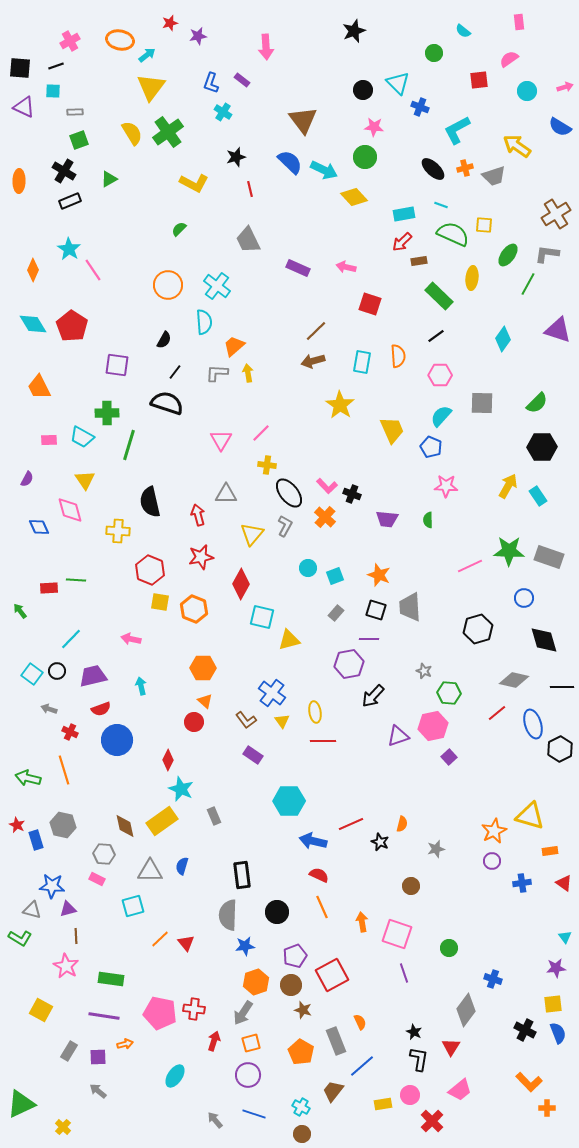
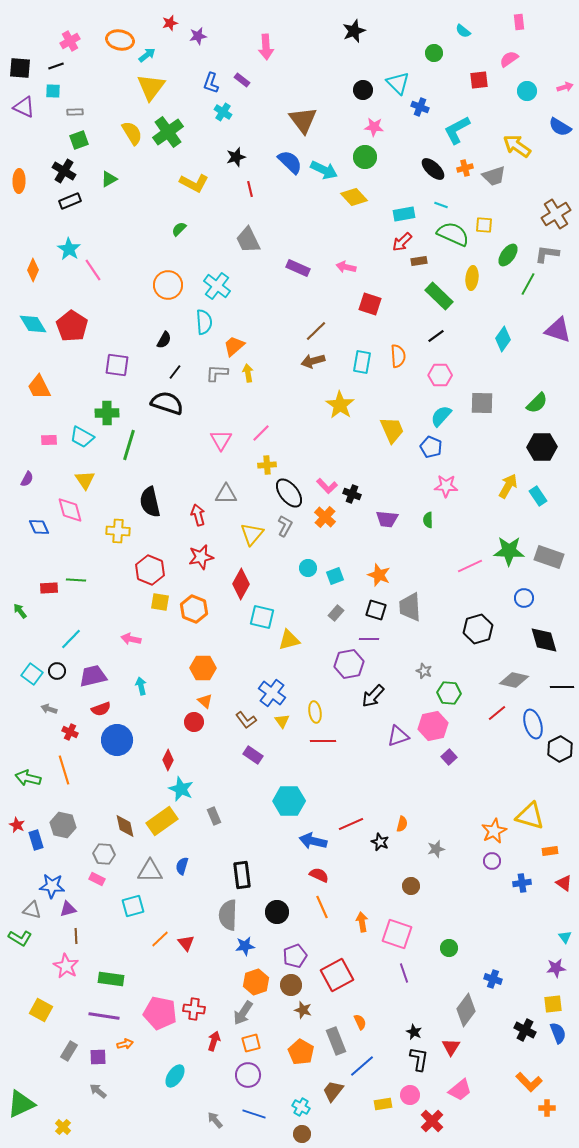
yellow cross at (267, 465): rotated 12 degrees counterclockwise
red square at (332, 975): moved 5 px right
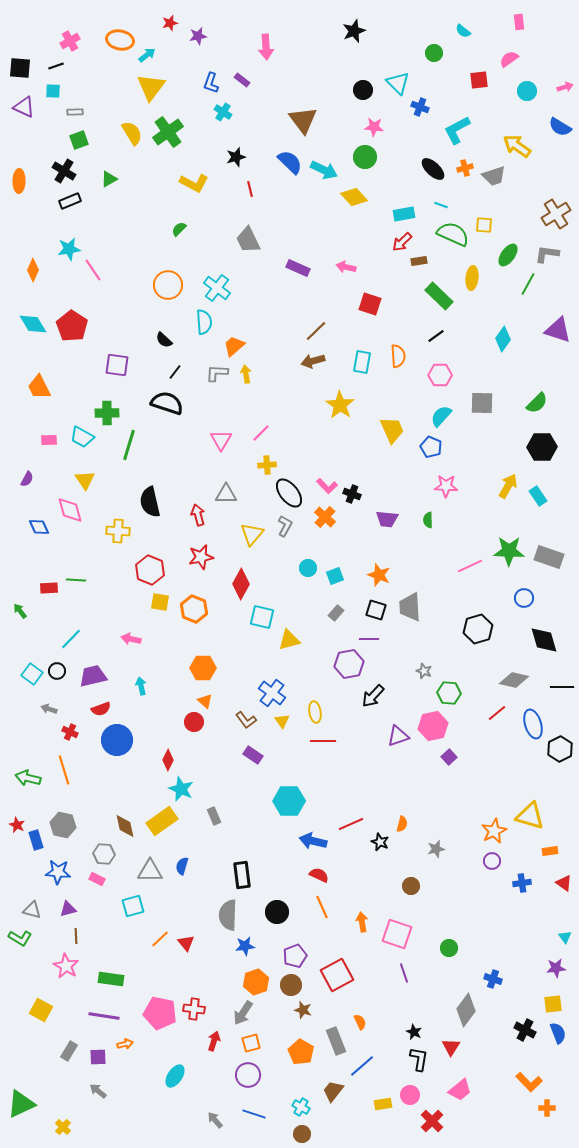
cyan star at (69, 249): rotated 30 degrees clockwise
cyan cross at (217, 286): moved 2 px down
black semicircle at (164, 340): rotated 102 degrees clockwise
yellow arrow at (248, 373): moved 2 px left, 1 px down
blue star at (52, 886): moved 6 px right, 14 px up
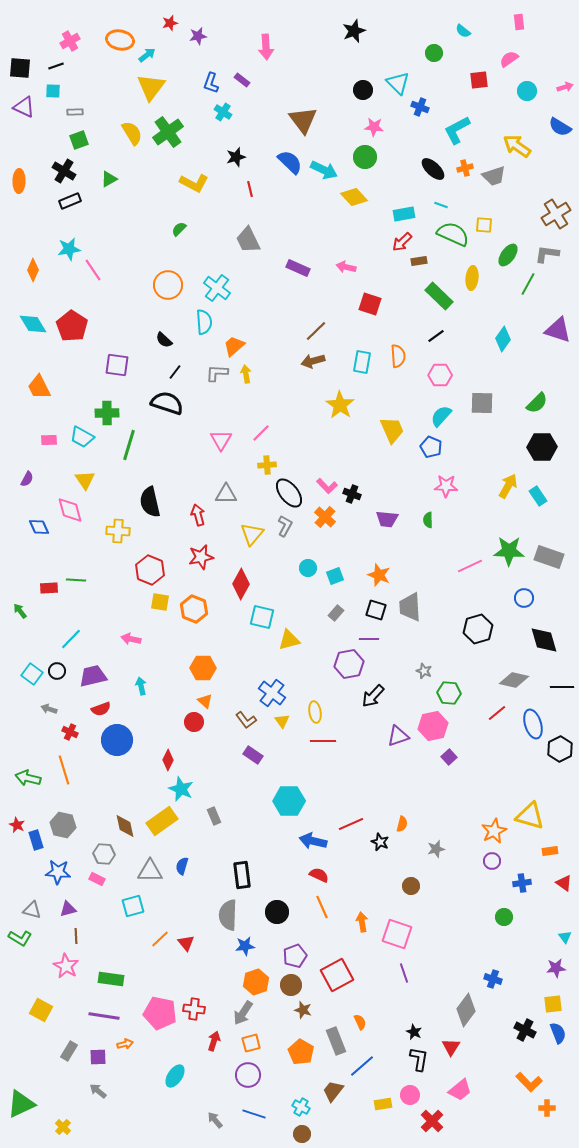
green circle at (449, 948): moved 55 px right, 31 px up
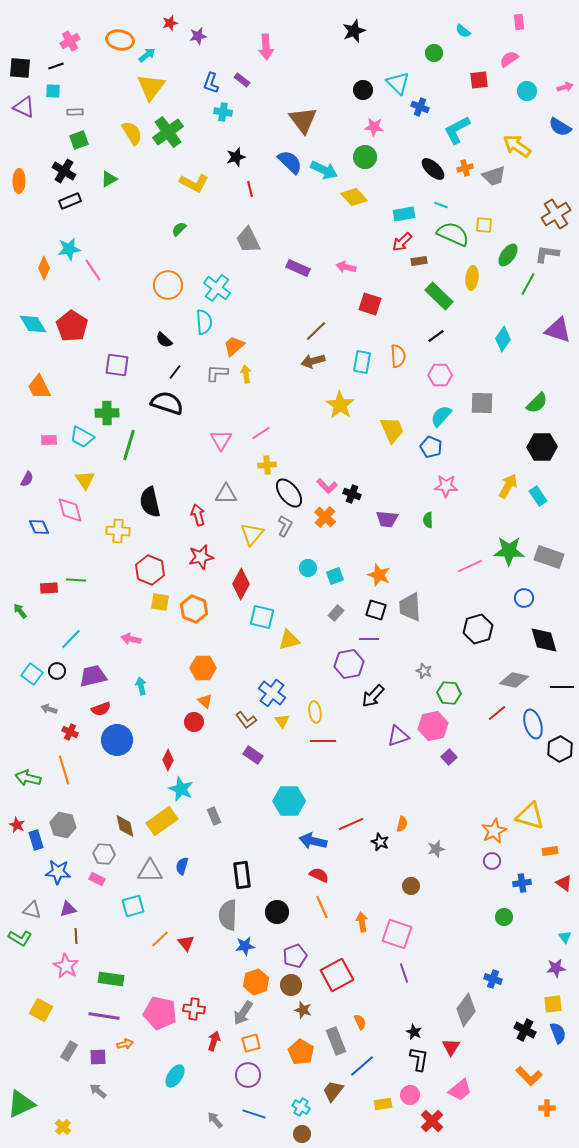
cyan cross at (223, 112): rotated 24 degrees counterclockwise
orange diamond at (33, 270): moved 11 px right, 2 px up
pink line at (261, 433): rotated 12 degrees clockwise
orange L-shape at (529, 1082): moved 6 px up
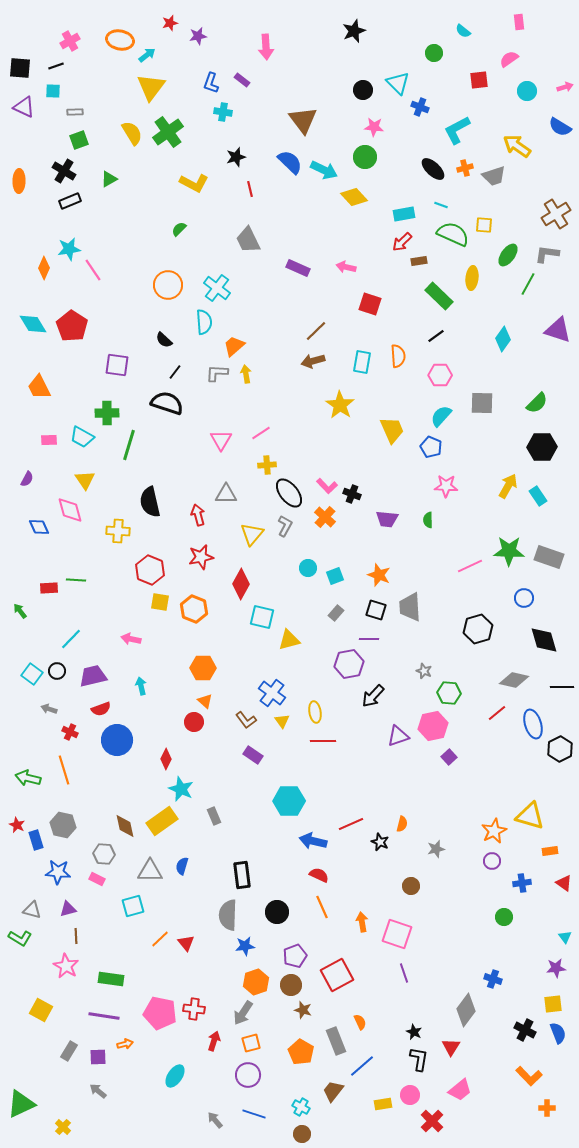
red diamond at (168, 760): moved 2 px left, 1 px up
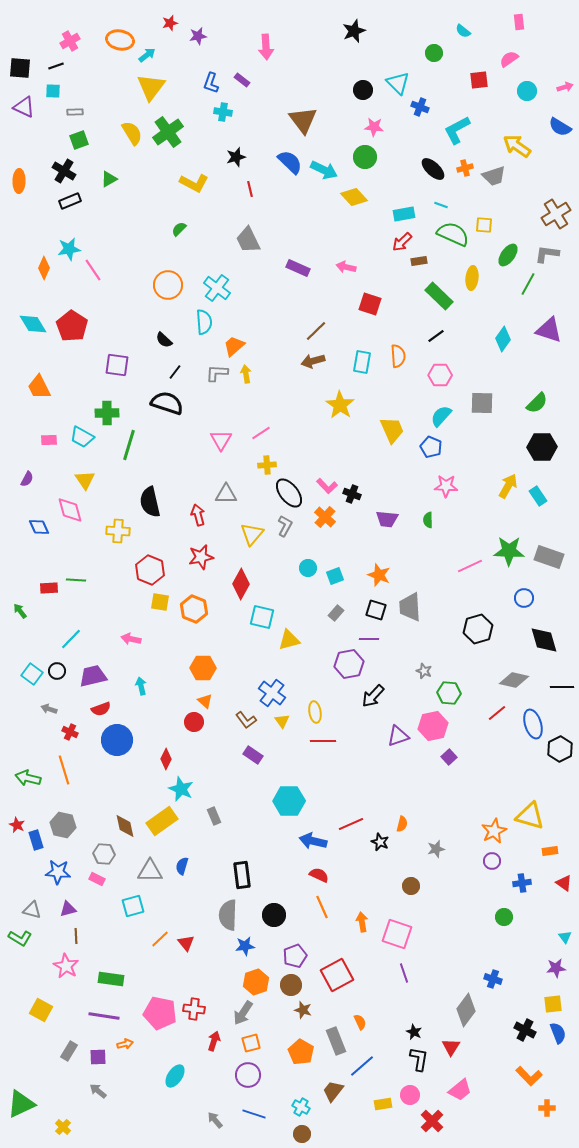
purple triangle at (558, 330): moved 9 px left
black circle at (277, 912): moved 3 px left, 3 px down
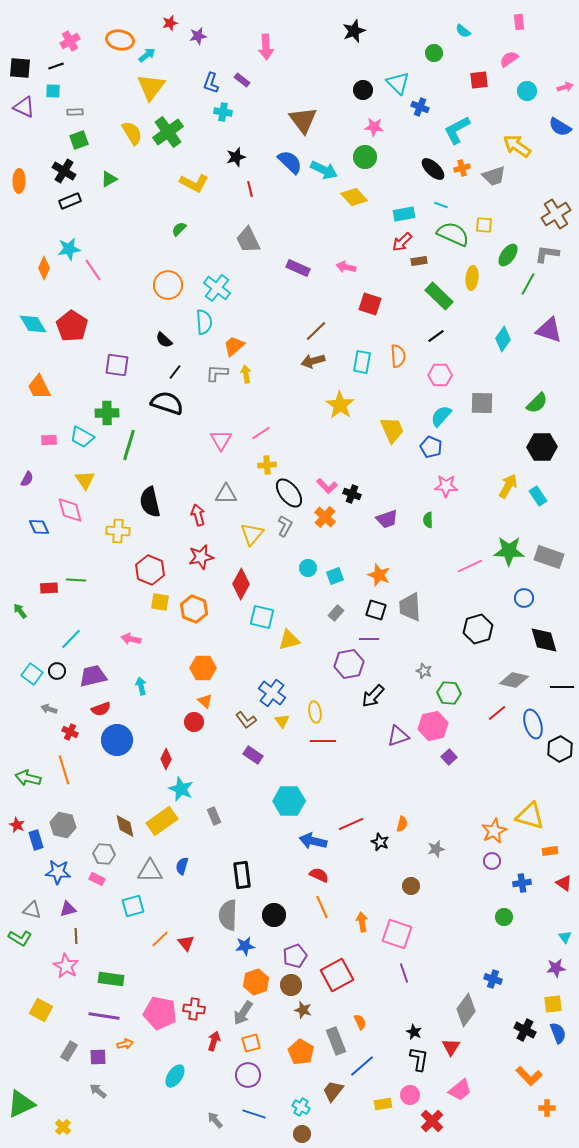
orange cross at (465, 168): moved 3 px left
purple trapezoid at (387, 519): rotated 25 degrees counterclockwise
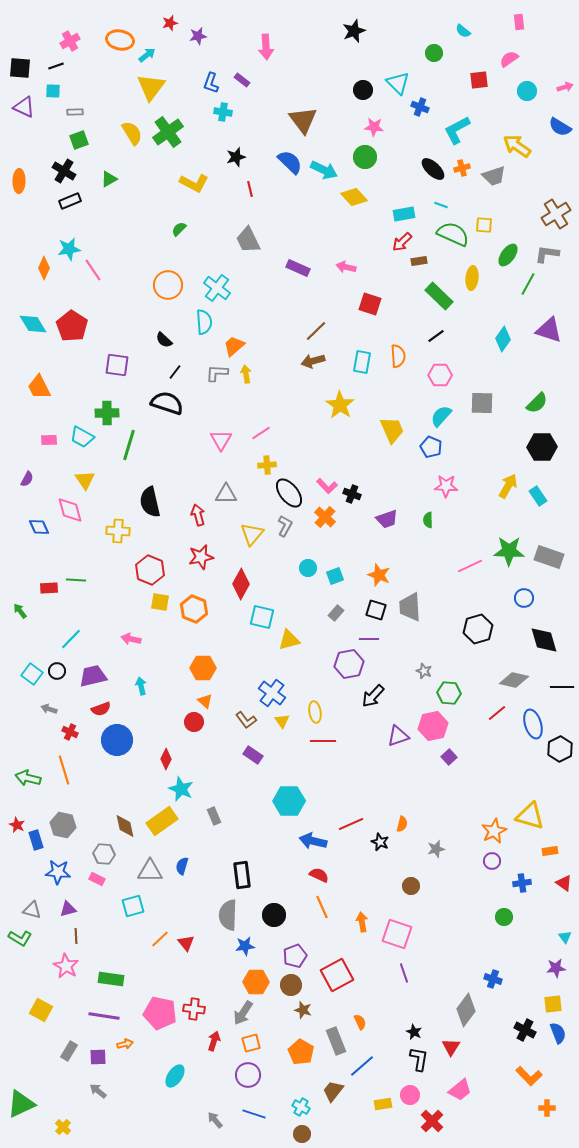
orange hexagon at (256, 982): rotated 20 degrees clockwise
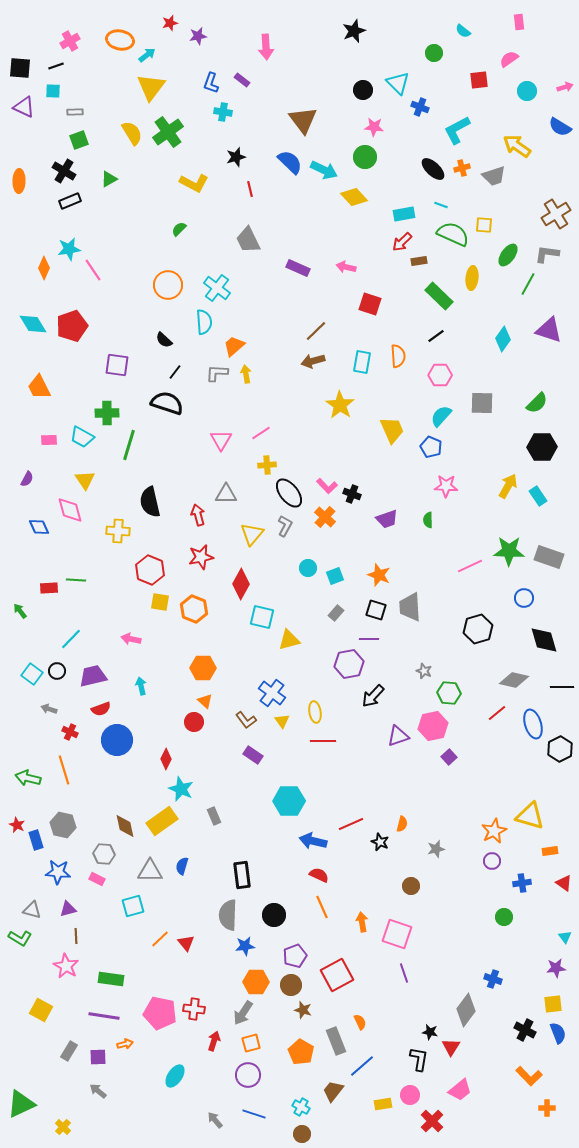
red pentagon at (72, 326): rotated 20 degrees clockwise
black star at (414, 1032): moved 16 px right; rotated 14 degrees counterclockwise
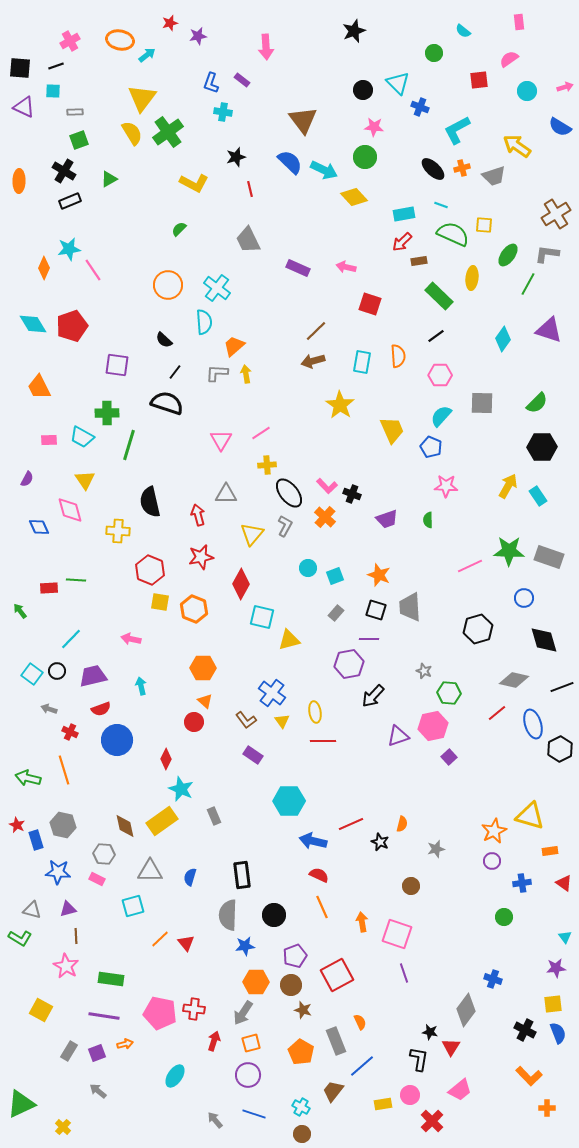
yellow triangle at (151, 87): moved 9 px left, 11 px down
black line at (562, 687): rotated 20 degrees counterclockwise
blue semicircle at (182, 866): moved 8 px right, 11 px down
purple square at (98, 1057): moved 1 px left, 4 px up; rotated 18 degrees counterclockwise
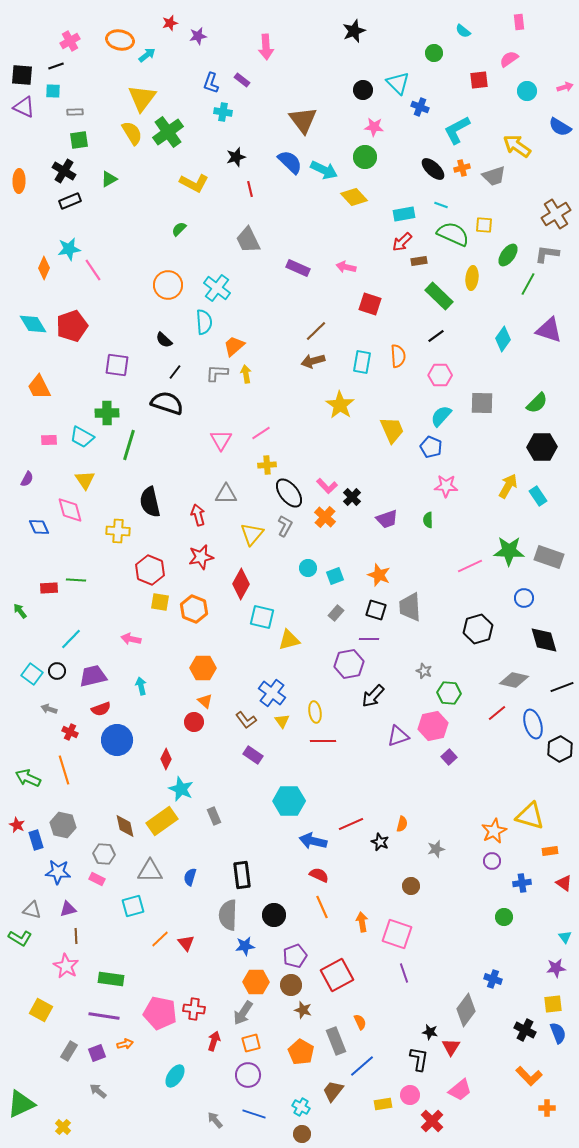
black square at (20, 68): moved 2 px right, 7 px down
green square at (79, 140): rotated 12 degrees clockwise
black cross at (352, 494): moved 3 px down; rotated 24 degrees clockwise
green arrow at (28, 778): rotated 10 degrees clockwise
